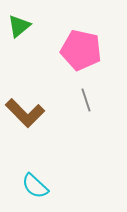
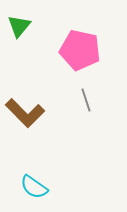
green triangle: rotated 10 degrees counterclockwise
pink pentagon: moved 1 px left
cyan semicircle: moved 1 px left, 1 px down; rotated 8 degrees counterclockwise
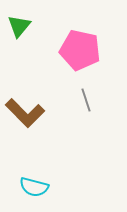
cyan semicircle: rotated 20 degrees counterclockwise
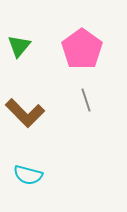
green triangle: moved 20 px down
pink pentagon: moved 2 px right, 1 px up; rotated 24 degrees clockwise
cyan semicircle: moved 6 px left, 12 px up
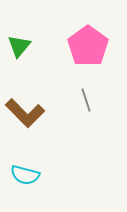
pink pentagon: moved 6 px right, 3 px up
cyan semicircle: moved 3 px left
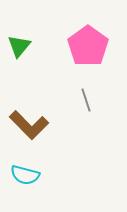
brown L-shape: moved 4 px right, 12 px down
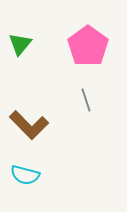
green triangle: moved 1 px right, 2 px up
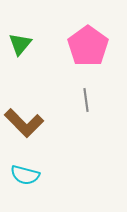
gray line: rotated 10 degrees clockwise
brown L-shape: moved 5 px left, 2 px up
